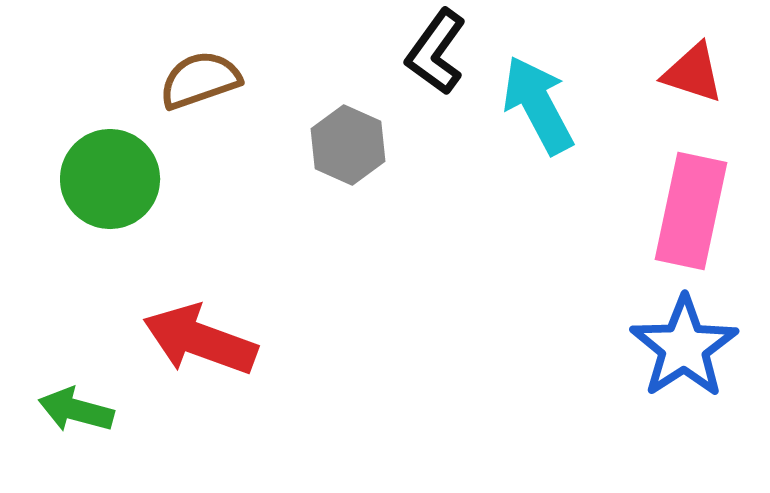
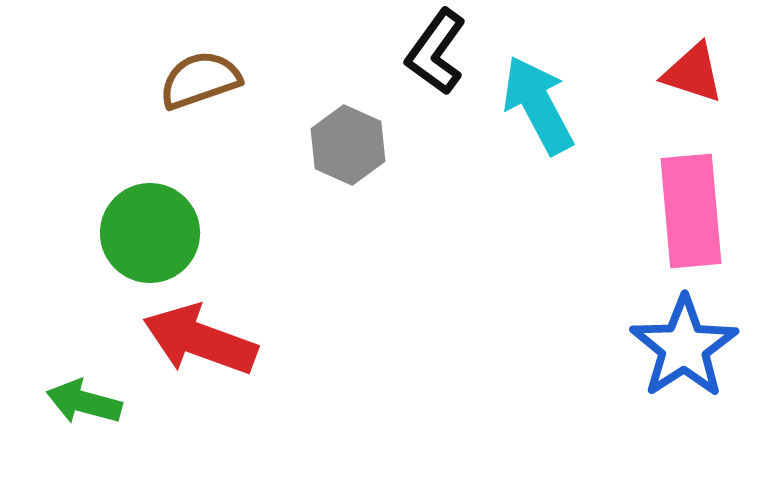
green circle: moved 40 px right, 54 px down
pink rectangle: rotated 17 degrees counterclockwise
green arrow: moved 8 px right, 8 px up
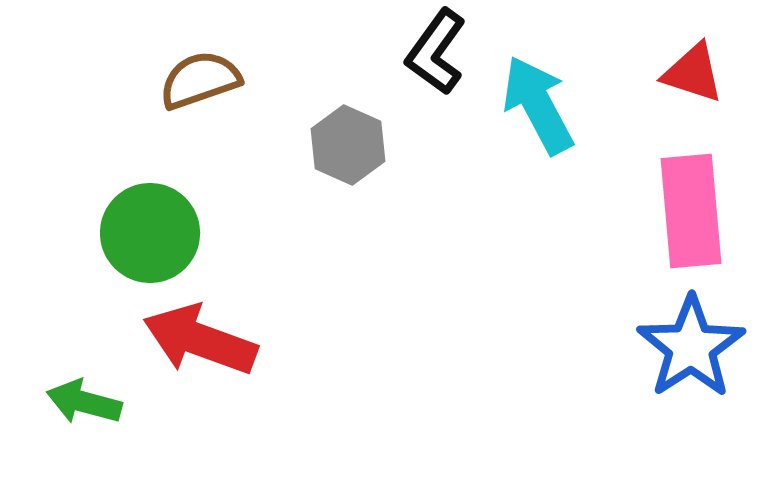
blue star: moved 7 px right
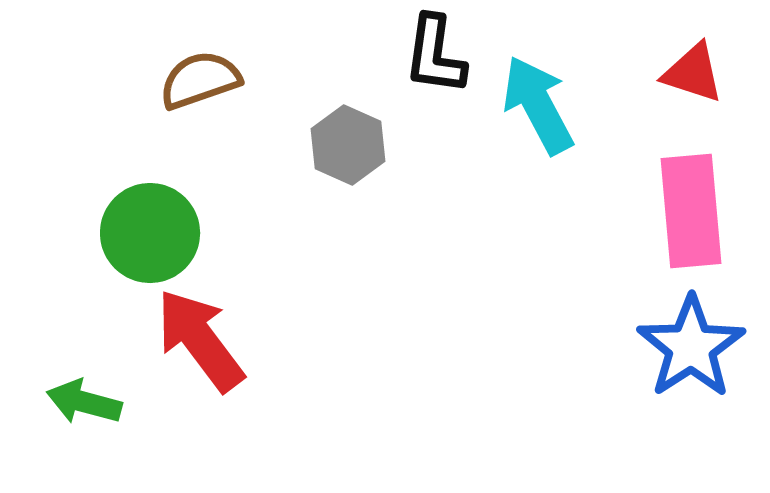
black L-shape: moved 1 px left, 3 px down; rotated 28 degrees counterclockwise
red arrow: rotated 33 degrees clockwise
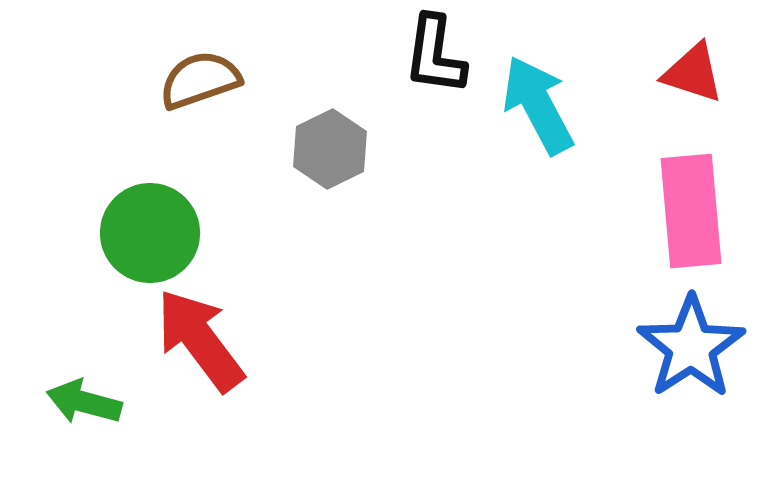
gray hexagon: moved 18 px left, 4 px down; rotated 10 degrees clockwise
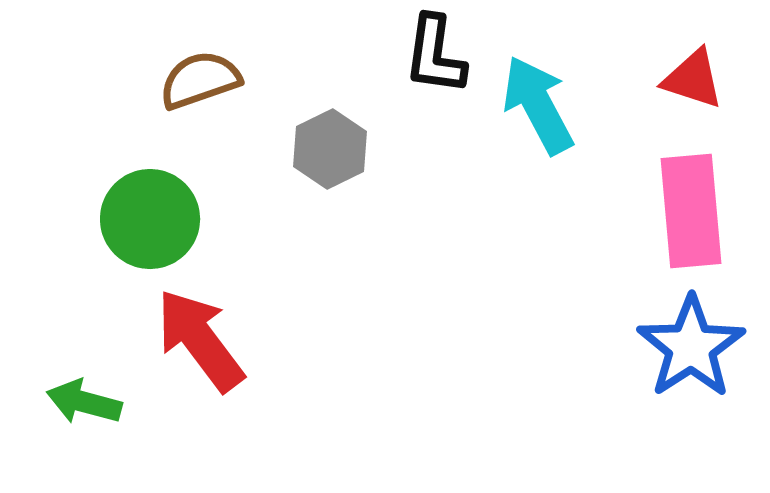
red triangle: moved 6 px down
green circle: moved 14 px up
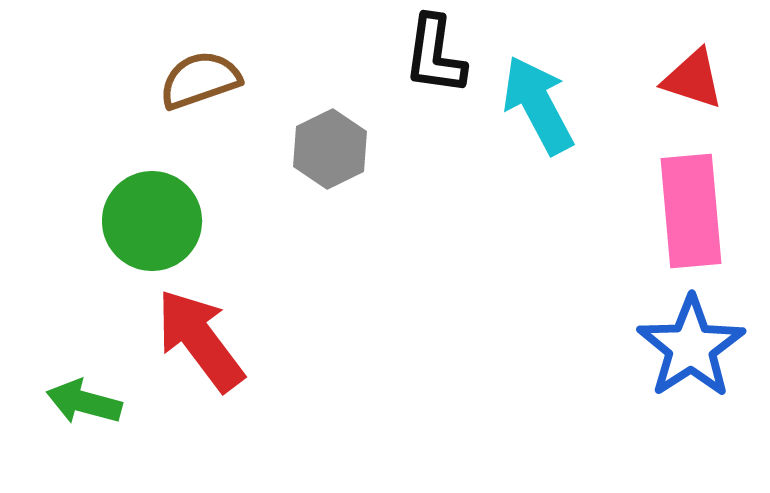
green circle: moved 2 px right, 2 px down
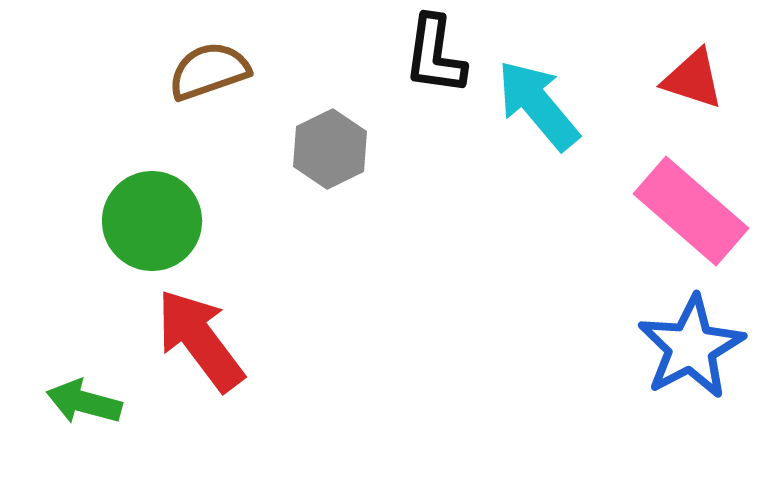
brown semicircle: moved 9 px right, 9 px up
cyan arrow: rotated 12 degrees counterclockwise
pink rectangle: rotated 44 degrees counterclockwise
blue star: rotated 5 degrees clockwise
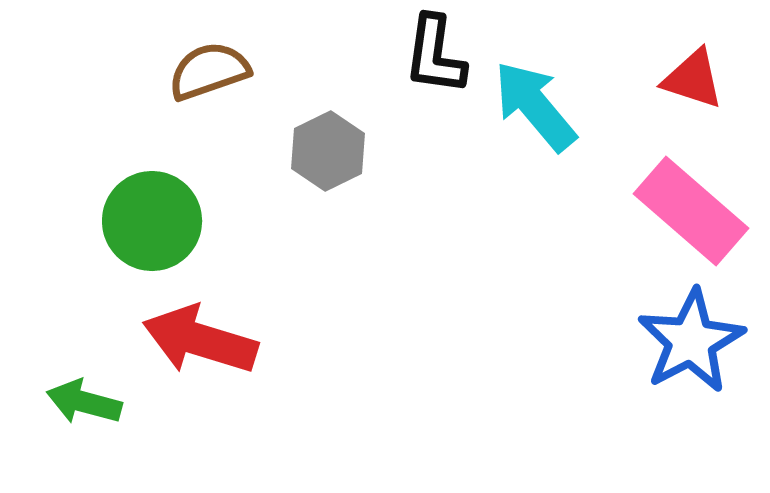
cyan arrow: moved 3 px left, 1 px down
gray hexagon: moved 2 px left, 2 px down
red arrow: rotated 36 degrees counterclockwise
blue star: moved 6 px up
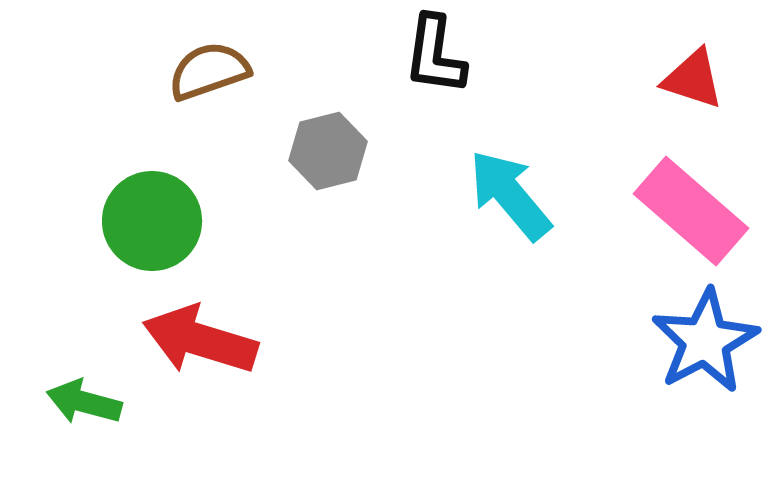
cyan arrow: moved 25 px left, 89 px down
gray hexagon: rotated 12 degrees clockwise
blue star: moved 14 px right
